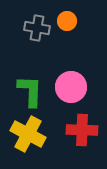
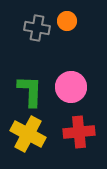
red cross: moved 3 px left, 2 px down; rotated 8 degrees counterclockwise
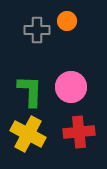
gray cross: moved 2 px down; rotated 10 degrees counterclockwise
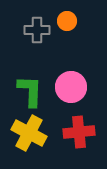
yellow cross: moved 1 px right, 1 px up
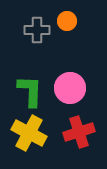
pink circle: moved 1 px left, 1 px down
red cross: rotated 12 degrees counterclockwise
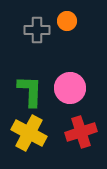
red cross: moved 2 px right
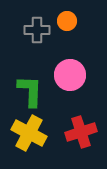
pink circle: moved 13 px up
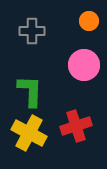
orange circle: moved 22 px right
gray cross: moved 5 px left, 1 px down
pink circle: moved 14 px right, 10 px up
red cross: moved 5 px left, 6 px up
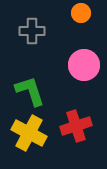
orange circle: moved 8 px left, 8 px up
green L-shape: rotated 20 degrees counterclockwise
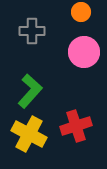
orange circle: moved 1 px up
pink circle: moved 13 px up
green L-shape: rotated 60 degrees clockwise
yellow cross: moved 1 px down
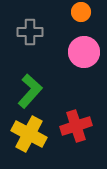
gray cross: moved 2 px left, 1 px down
